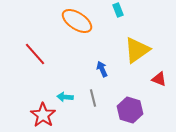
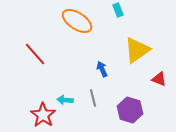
cyan arrow: moved 3 px down
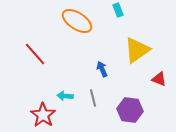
cyan arrow: moved 4 px up
purple hexagon: rotated 10 degrees counterclockwise
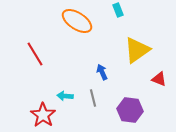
red line: rotated 10 degrees clockwise
blue arrow: moved 3 px down
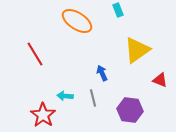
blue arrow: moved 1 px down
red triangle: moved 1 px right, 1 px down
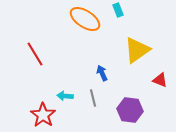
orange ellipse: moved 8 px right, 2 px up
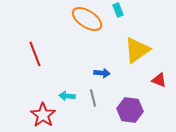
orange ellipse: moved 2 px right
red line: rotated 10 degrees clockwise
blue arrow: rotated 119 degrees clockwise
red triangle: moved 1 px left
cyan arrow: moved 2 px right
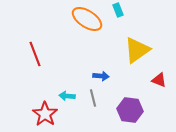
blue arrow: moved 1 px left, 3 px down
red star: moved 2 px right, 1 px up
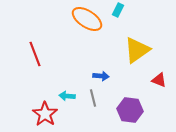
cyan rectangle: rotated 48 degrees clockwise
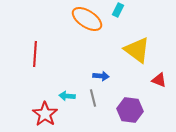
yellow triangle: rotated 48 degrees counterclockwise
red line: rotated 25 degrees clockwise
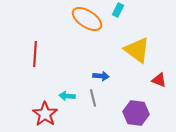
purple hexagon: moved 6 px right, 3 px down
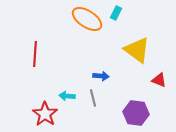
cyan rectangle: moved 2 px left, 3 px down
